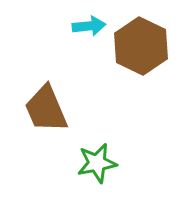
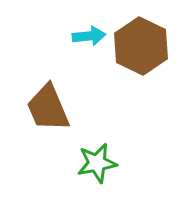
cyan arrow: moved 10 px down
brown trapezoid: moved 2 px right, 1 px up
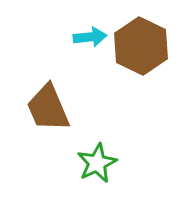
cyan arrow: moved 1 px right, 1 px down
green star: rotated 15 degrees counterclockwise
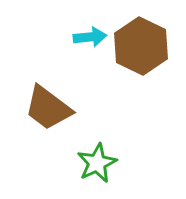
brown trapezoid: rotated 30 degrees counterclockwise
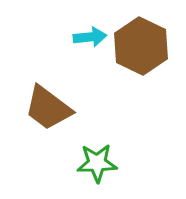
green star: rotated 24 degrees clockwise
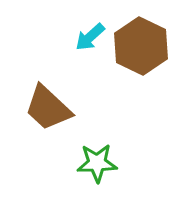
cyan arrow: rotated 144 degrees clockwise
brown trapezoid: rotated 6 degrees clockwise
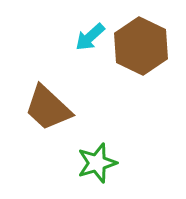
green star: rotated 15 degrees counterclockwise
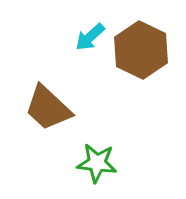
brown hexagon: moved 4 px down
green star: rotated 24 degrees clockwise
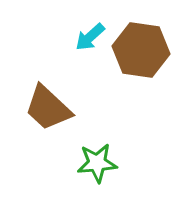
brown hexagon: rotated 18 degrees counterclockwise
green star: rotated 12 degrees counterclockwise
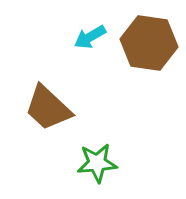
cyan arrow: rotated 12 degrees clockwise
brown hexagon: moved 8 px right, 7 px up
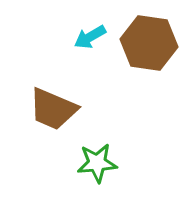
brown trapezoid: moved 5 px right, 1 px down; rotated 20 degrees counterclockwise
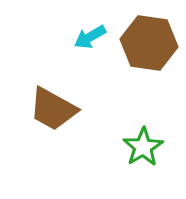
brown trapezoid: rotated 6 degrees clockwise
green star: moved 46 px right, 16 px up; rotated 27 degrees counterclockwise
